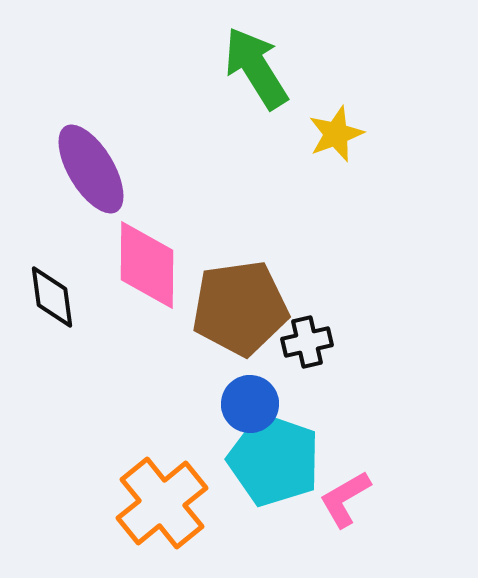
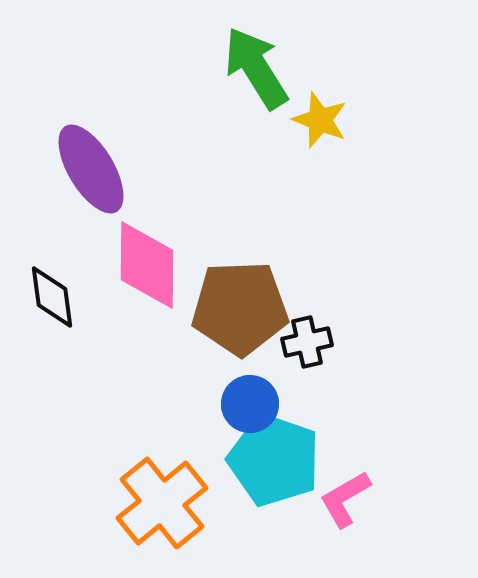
yellow star: moved 16 px left, 14 px up; rotated 30 degrees counterclockwise
brown pentagon: rotated 6 degrees clockwise
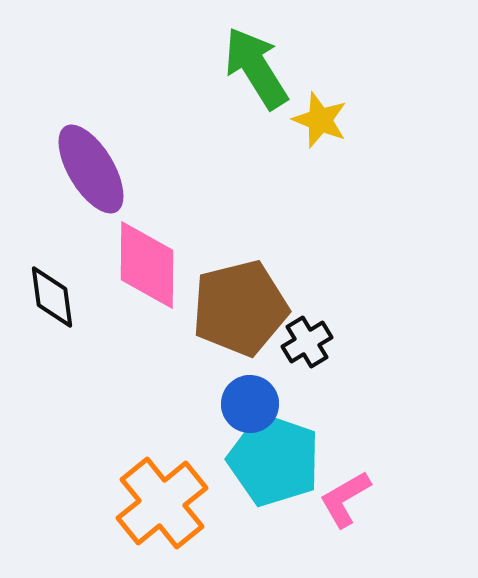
brown pentagon: rotated 12 degrees counterclockwise
black cross: rotated 18 degrees counterclockwise
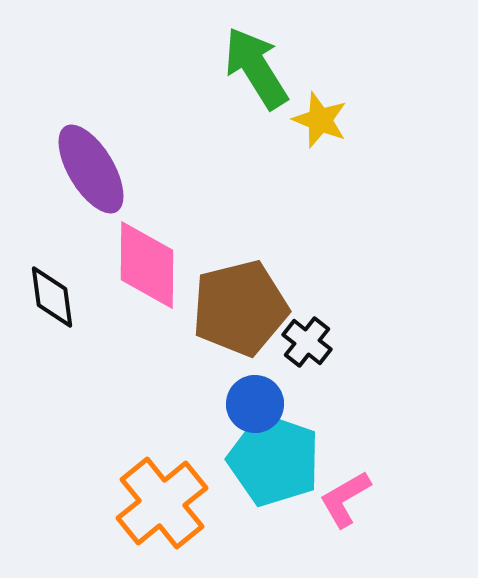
black cross: rotated 21 degrees counterclockwise
blue circle: moved 5 px right
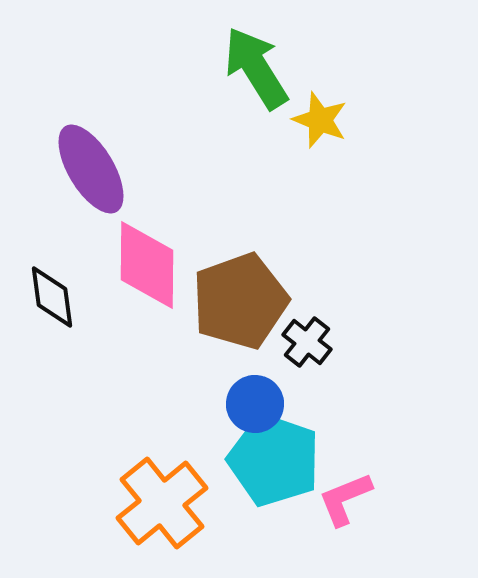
brown pentagon: moved 7 px up; rotated 6 degrees counterclockwise
pink L-shape: rotated 8 degrees clockwise
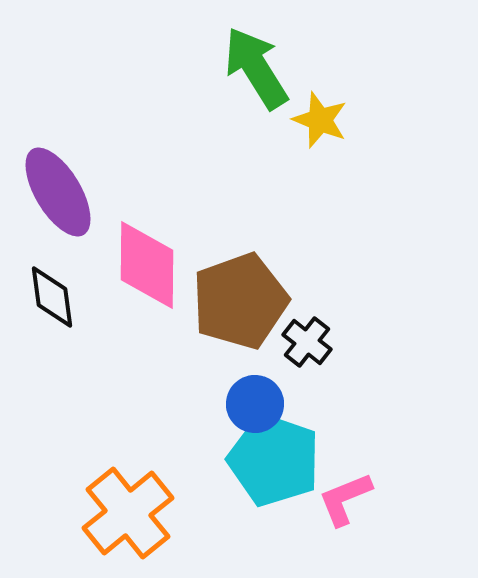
purple ellipse: moved 33 px left, 23 px down
orange cross: moved 34 px left, 10 px down
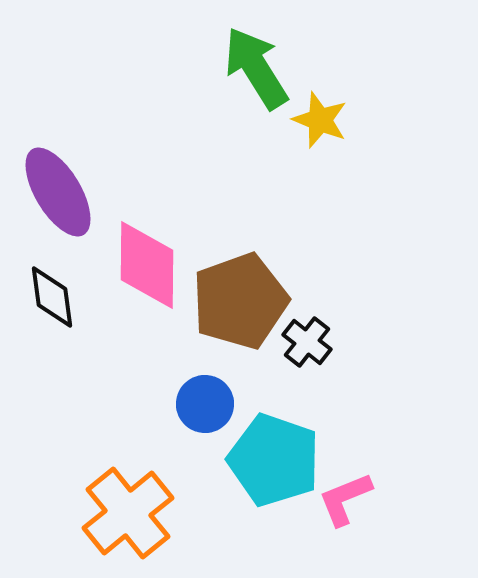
blue circle: moved 50 px left
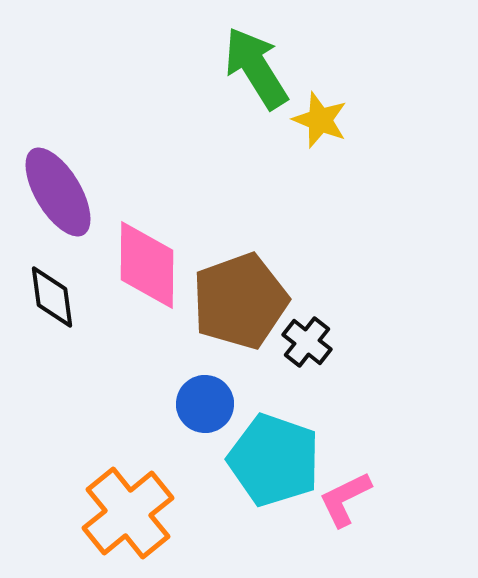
pink L-shape: rotated 4 degrees counterclockwise
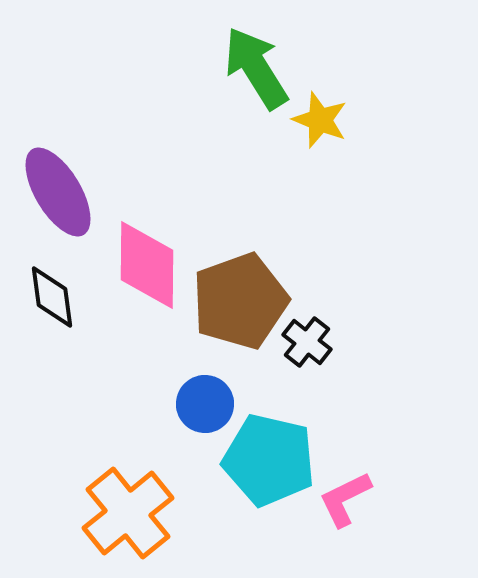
cyan pentagon: moved 5 px left; rotated 6 degrees counterclockwise
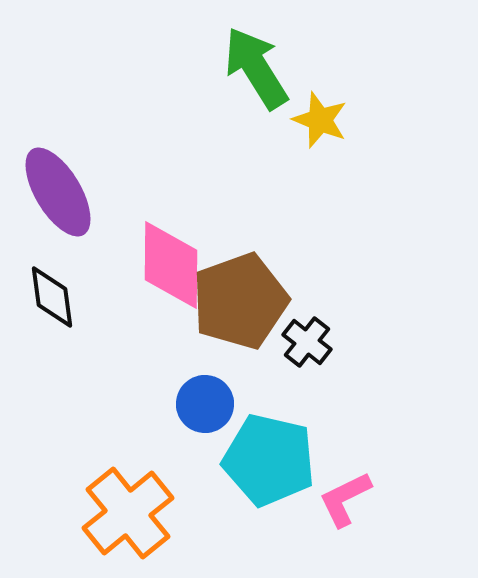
pink diamond: moved 24 px right
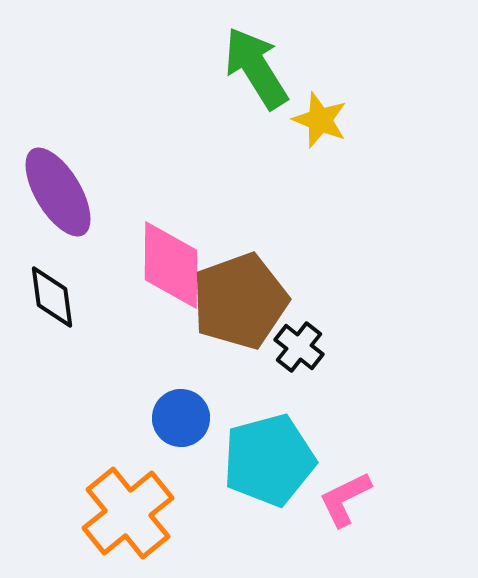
black cross: moved 8 px left, 5 px down
blue circle: moved 24 px left, 14 px down
cyan pentagon: rotated 28 degrees counterclockwise
